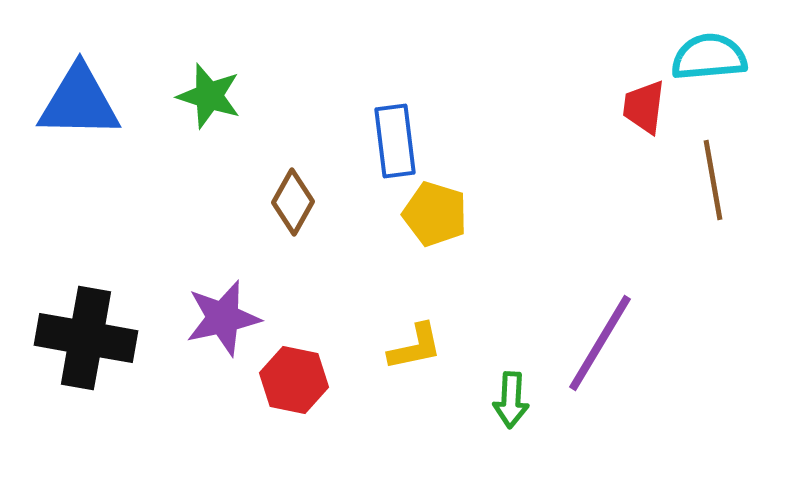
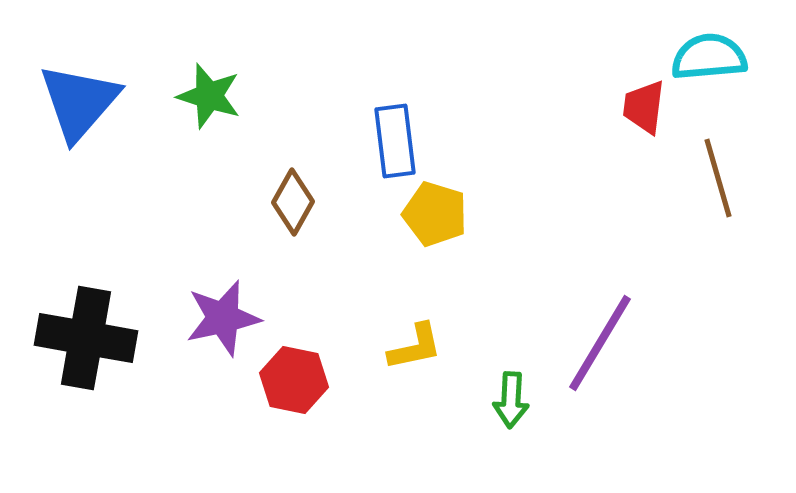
blue triangle: rotated 50 degrees counterclockwise
brown line: moved 5 px right, 2 px up; rotated 6 degrees counterclockwise
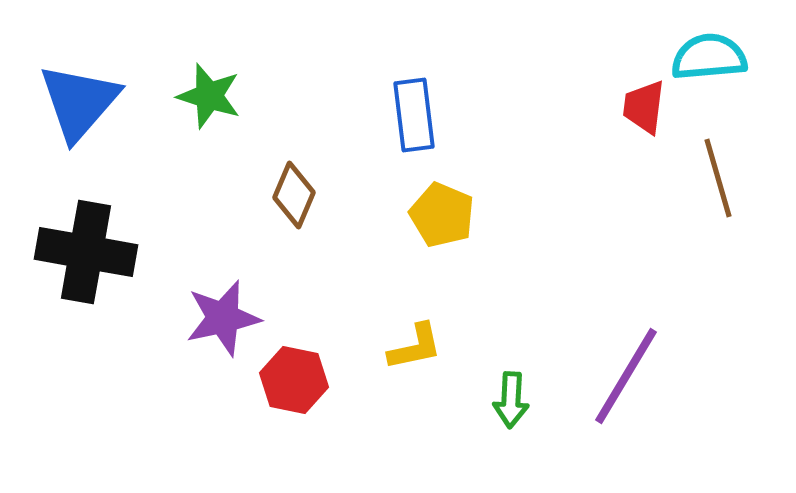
blue rectangle: moved 19 px right, 26 px up
brown diamond: moved 1 px right, 7 px up; rotated 6 degrees counterclockwise
yellow pentagon: moved 7 px right, 1 px down; rotated 6 degrees clockwise
black cross: moved 86 px up
purple line: moved 26 px right, 33 px down
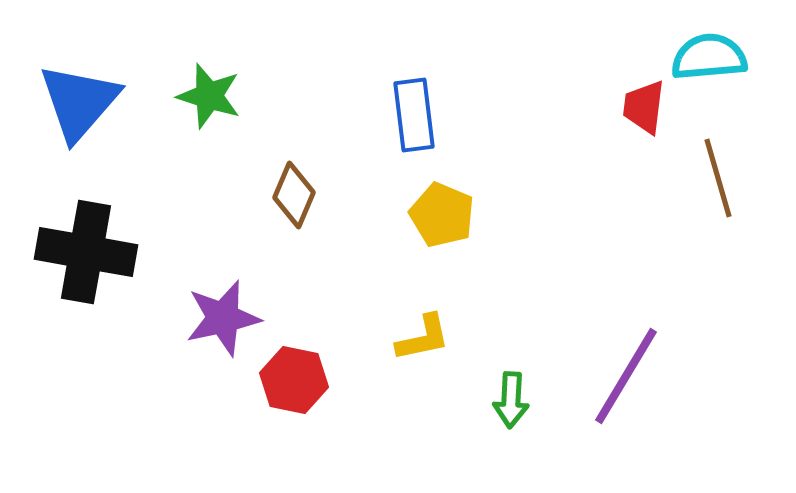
yellow L-shape: moved 8 px right, 9 px up
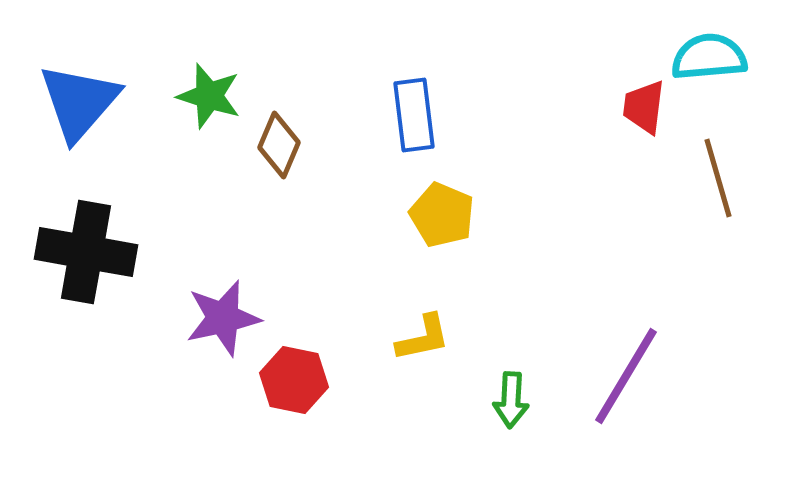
brown diamond: moved 15 px left, 50 px up
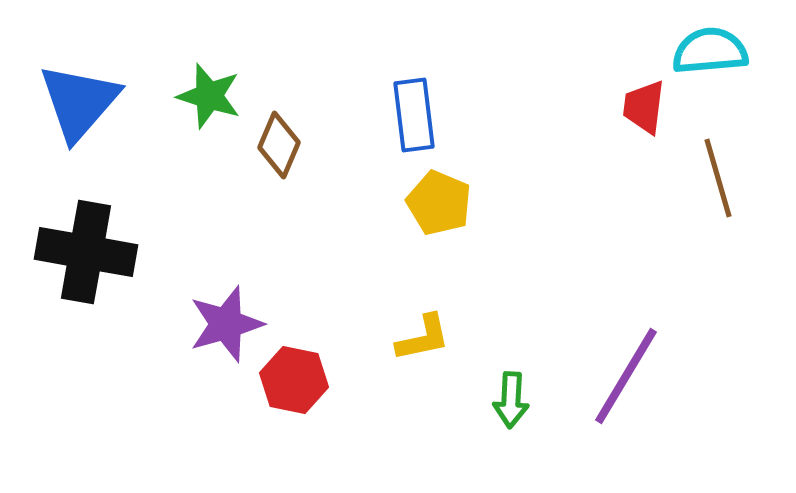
cyan semicircle: moved 1 px right, 6 px up
yellow pentagon: moved 3 px left, 12 px up
purple star: moved 3 px right, 6 px down; rotated 4 degrees counterclockwise
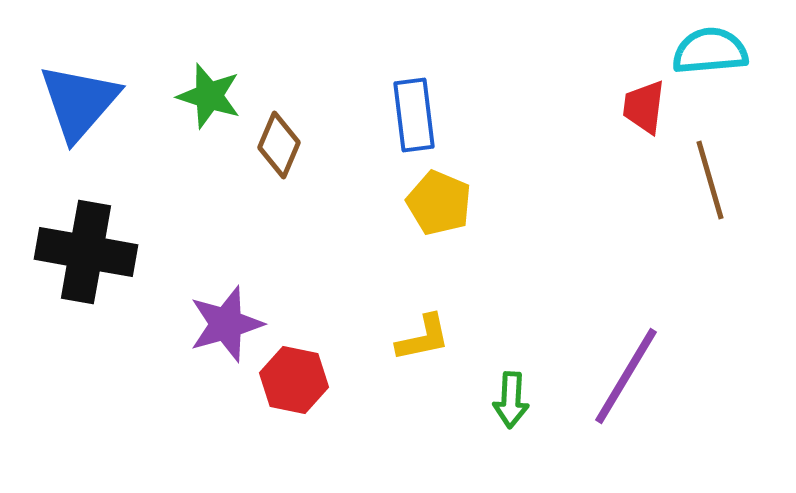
brown line: moved 8 px left, 2 px down
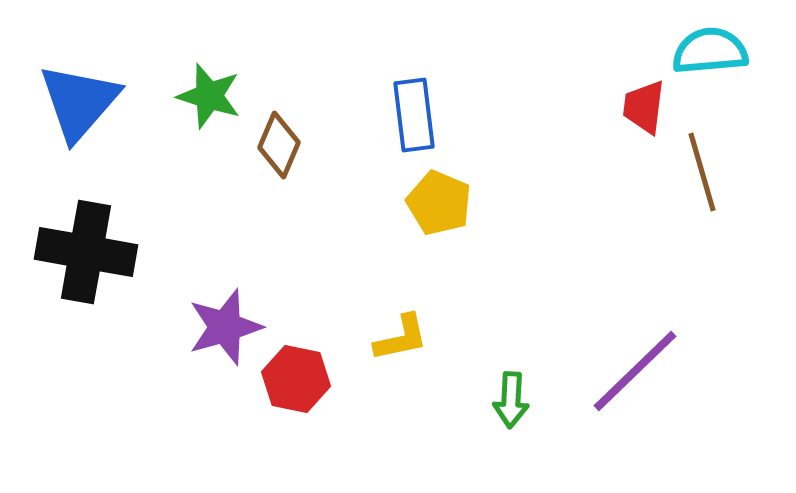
brown line: moved 8 px left, 8 px up
purple star: moved 1 px left, 3 px down
yellow L-shape: moved 22 px left
purple line: moved 9 px right, 5 px up; rotated 15 degrees clockwise
red hexagon: moved 2 px right, 1 px up
